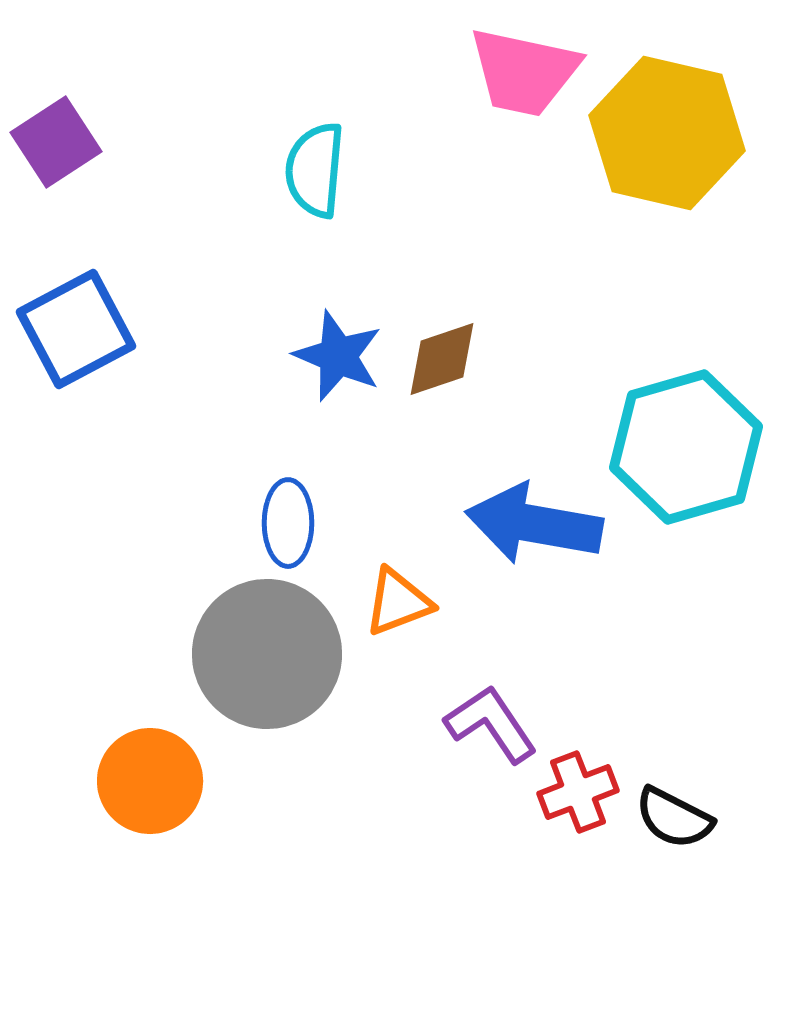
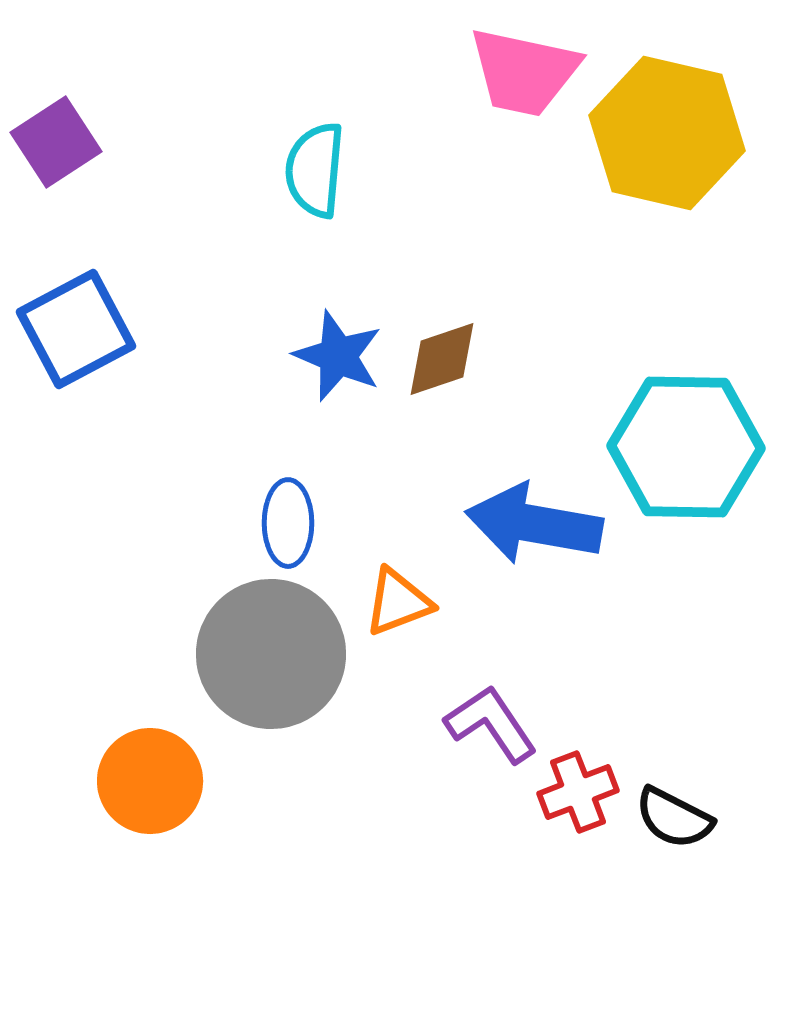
cyan hexagon: rotated 17 degrees clockwise
gray circle: moved 4 px right
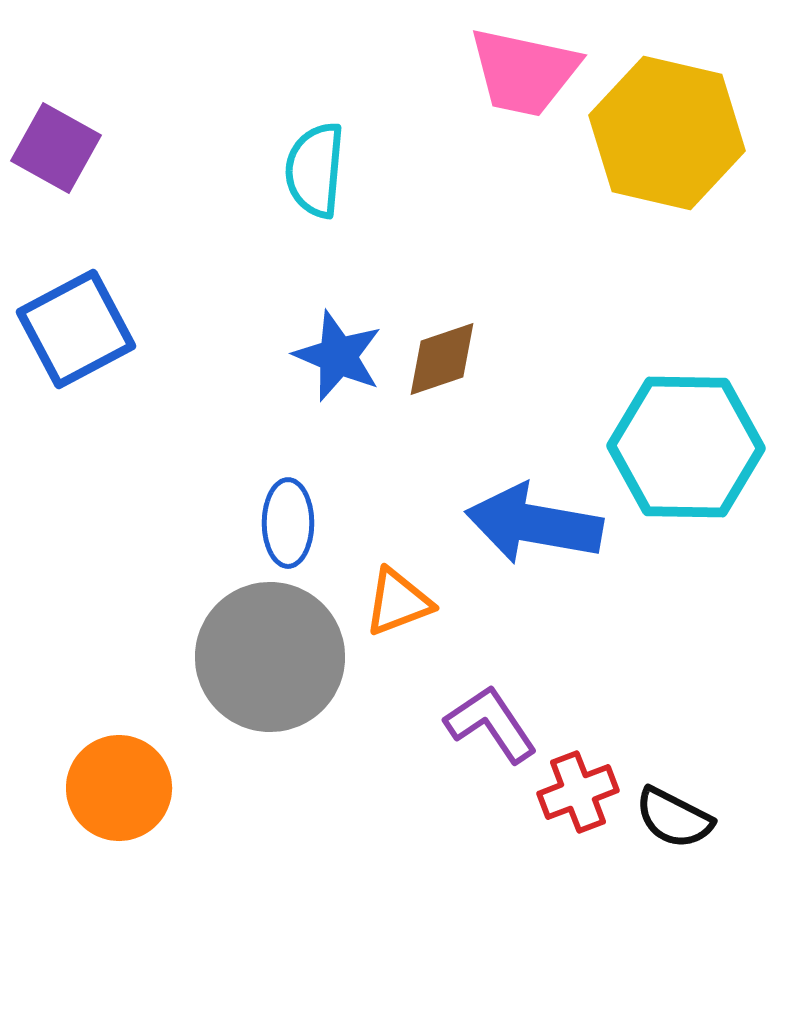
purple square: moved 6 px down; rotated 28 degrees counterclockwise
gray circle: moved 1 px left, 3 px down
orange circle: moved 31 px left, 7 px down
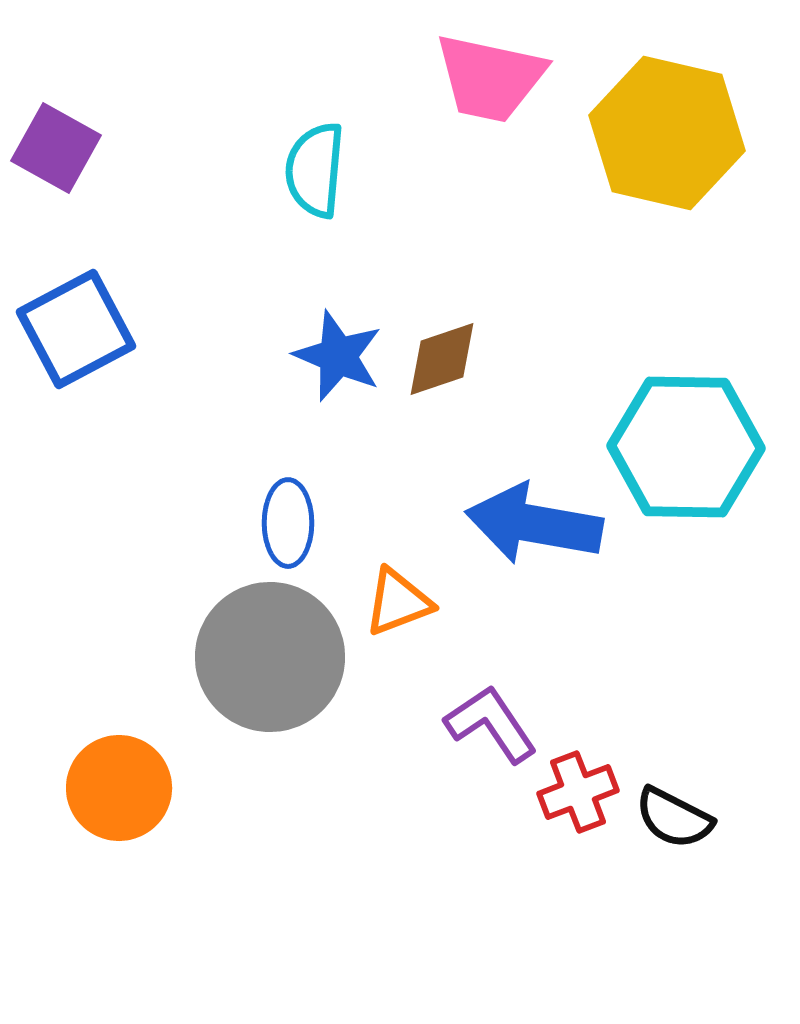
pink trapezoid: moved 34 px left, 6 px down
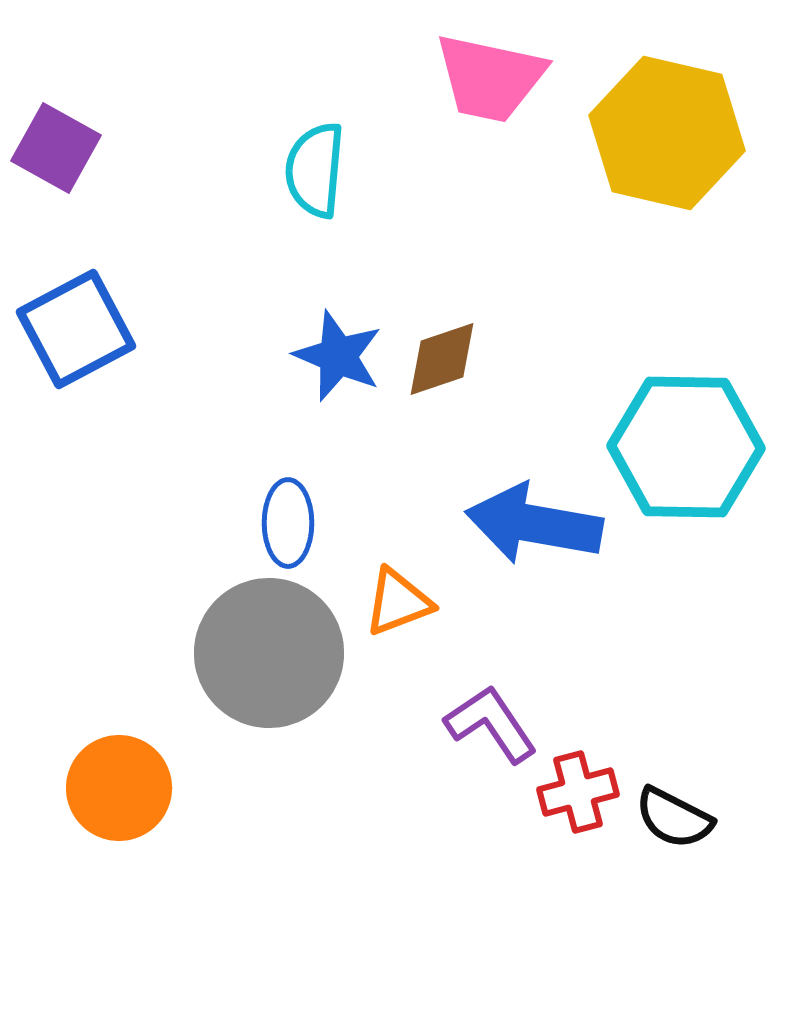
gray circle: moved 1 px left, 4 px up
red cross: rotated 6 degrees clockwise
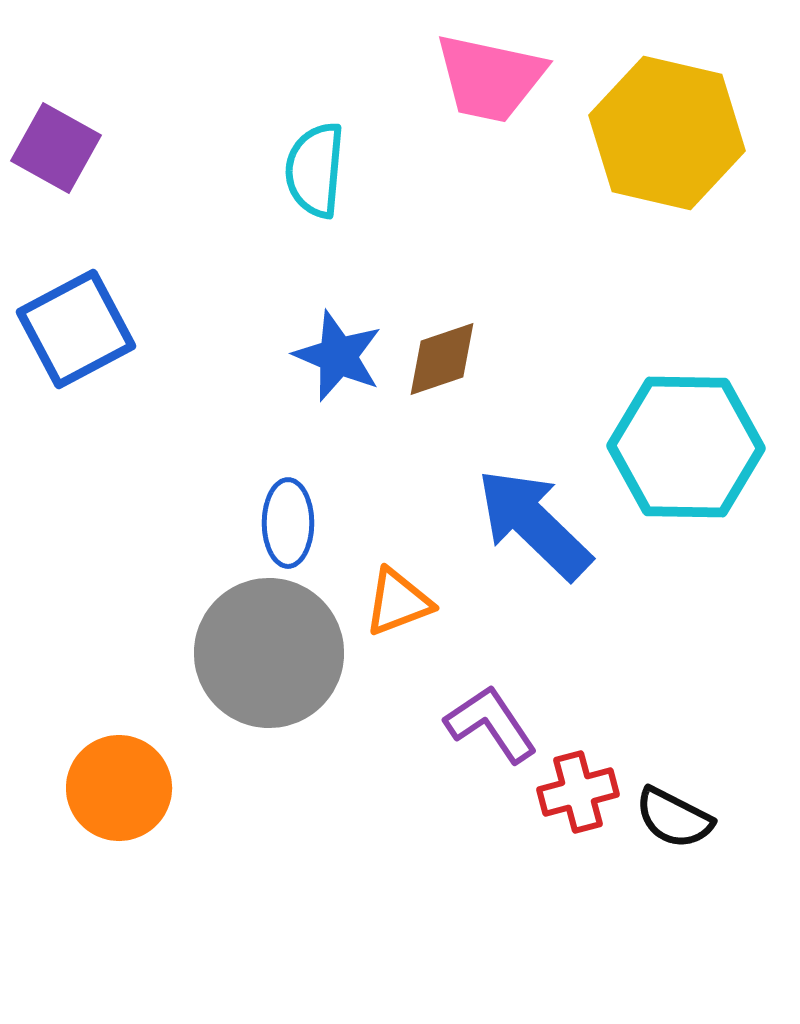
blue arrow: rotated 34 degrees clockwise
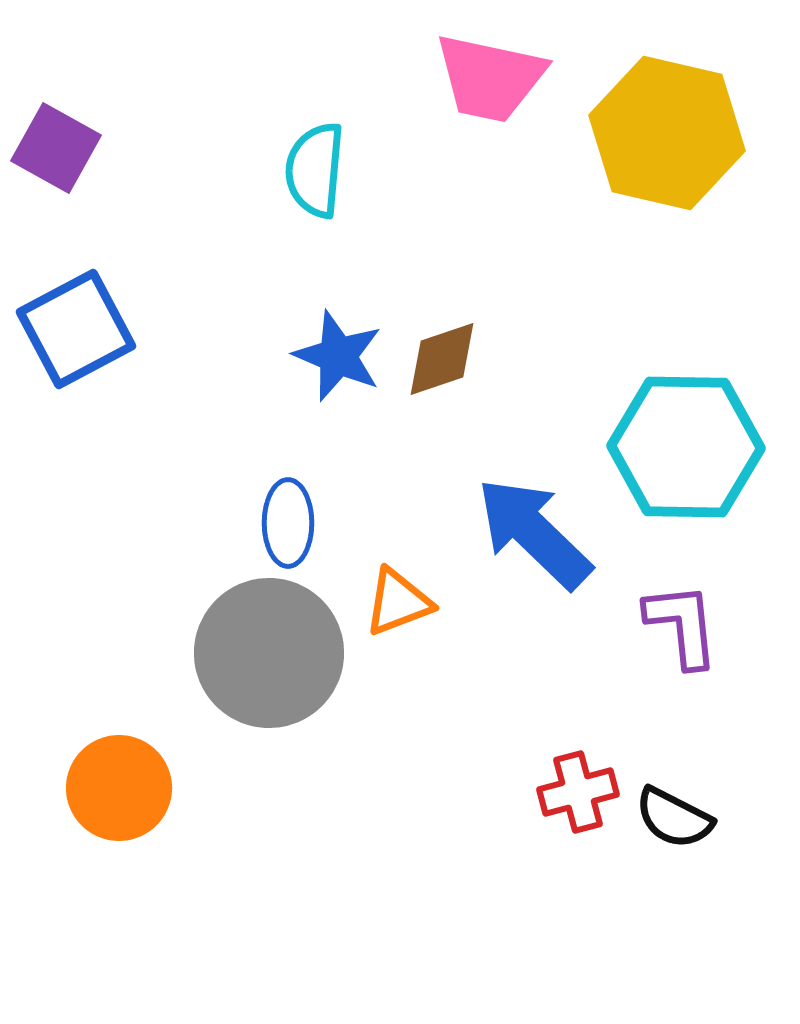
blue arrow: moved 9 px down
purple L-shape: moved 191 px right, 99 px up; rotated 28 degrees clockwise
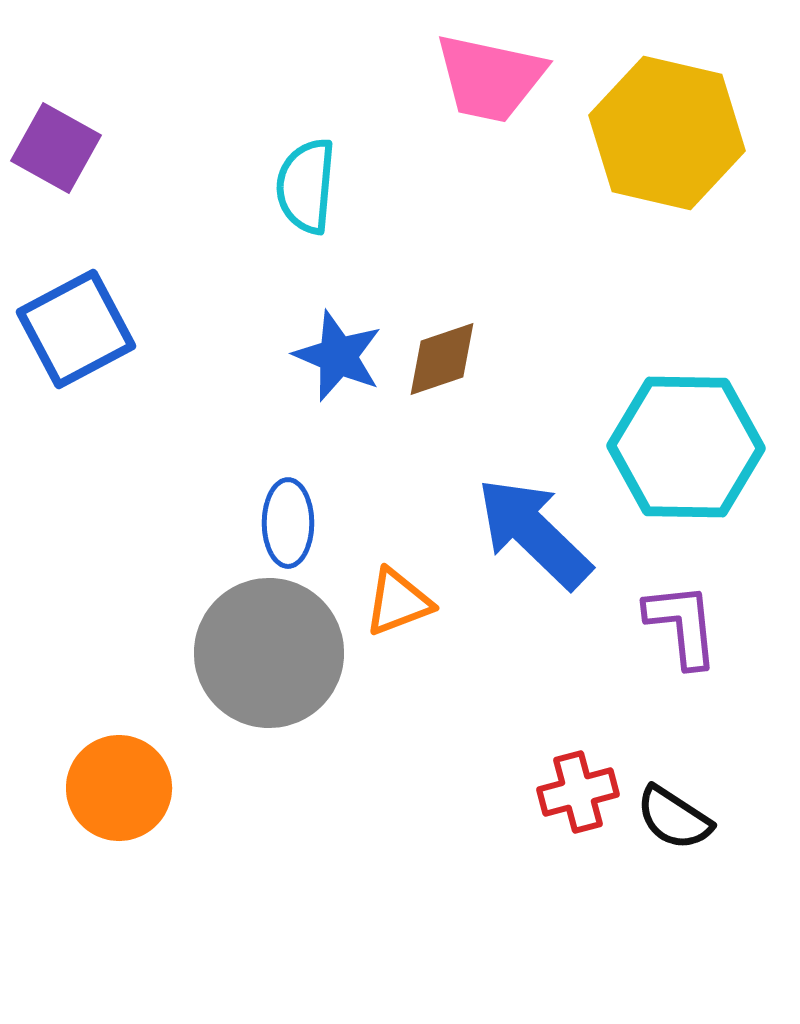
cyan semicircle: moved 9 px left, 16 px down
black semicircle: rotated 6 degrees clockwise
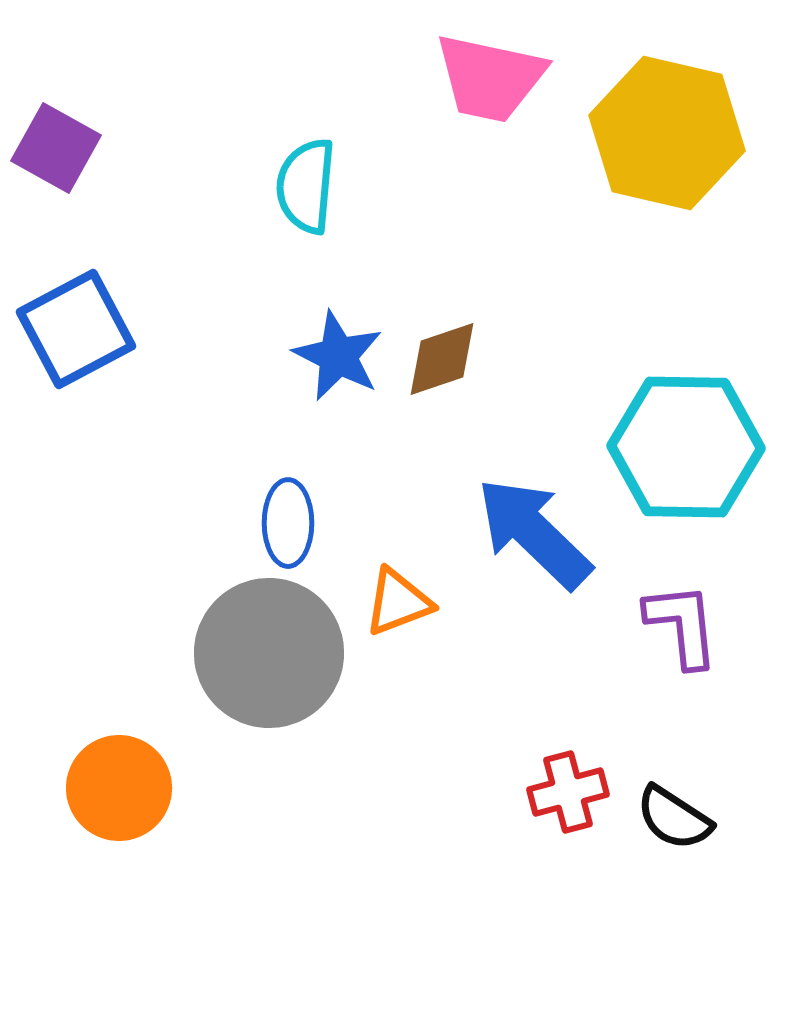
blue star: rotated 4 degrees clockwise
red cross: moved 10 px left
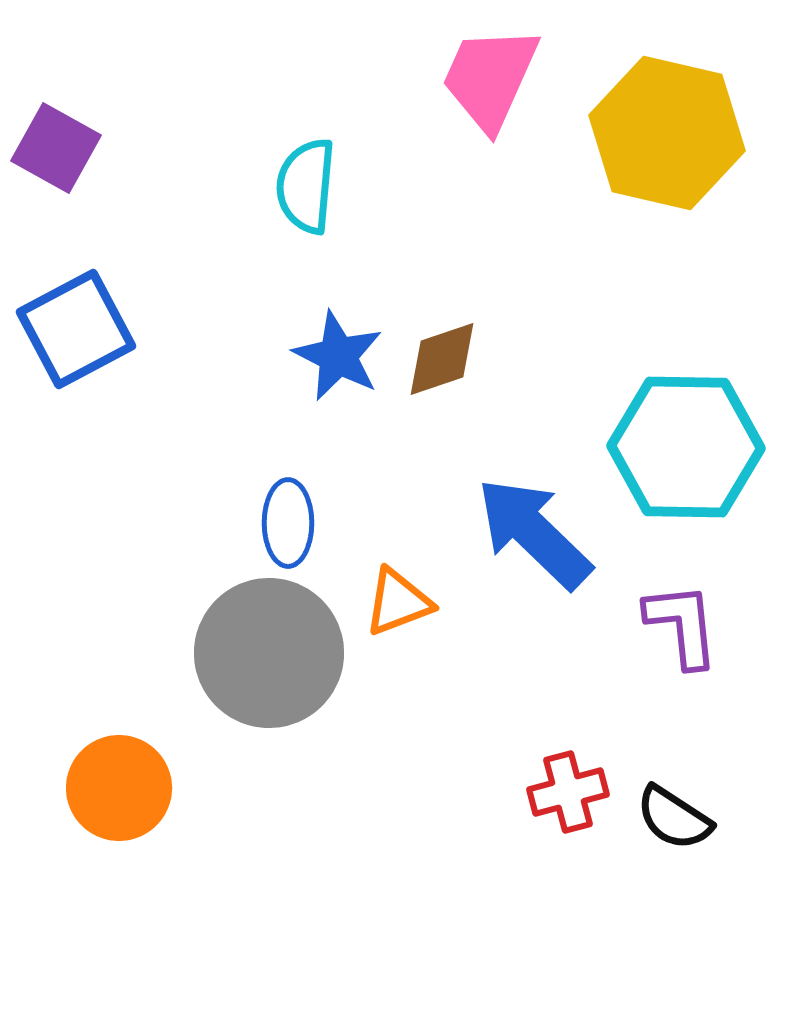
pink trapezoid: rotated 102 degrees clockwise
